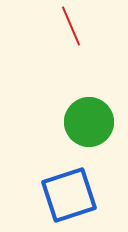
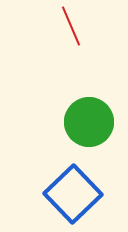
blue square: moved 4 px right, 1 px up; rotated 26 degrees counterclockwise
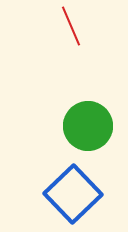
green circle: moved 1 px left, 4 px down
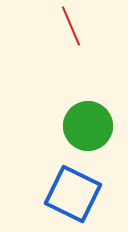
blue square: rotated 20 degrees counterclockwise
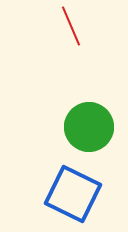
green circle: moved 1 px right, 1 px down
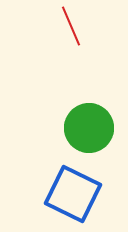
green circle: moved 1 px down
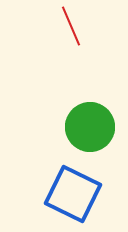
green circle: moved 1 px right, 1 px up
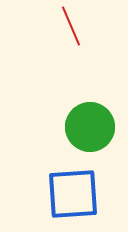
blue square: rotated 30 degrees counterclockwise
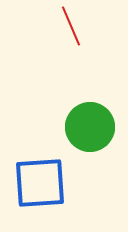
blue square: moved 33 px left, 11 px up
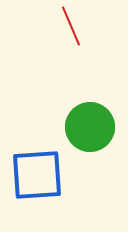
blue square: moved 3 px left, 8 px up
